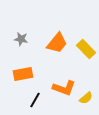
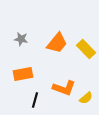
black line: rotated 14 degrees counterclockwise
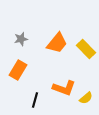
gray star: rotated 24 degrees counterclockwise
orange rectangle: moved 5 px left, 4 px up; rotated 48 degrees counterclockwise
